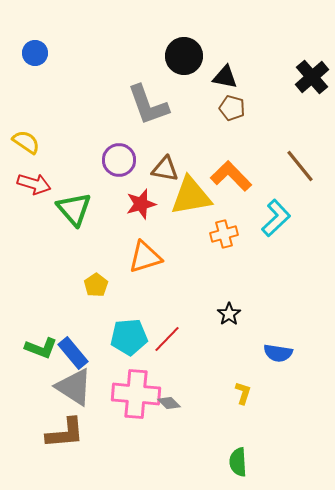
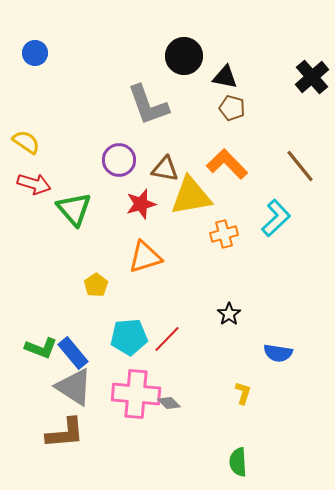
orange L-shape: moved 4 px left, 12 px up
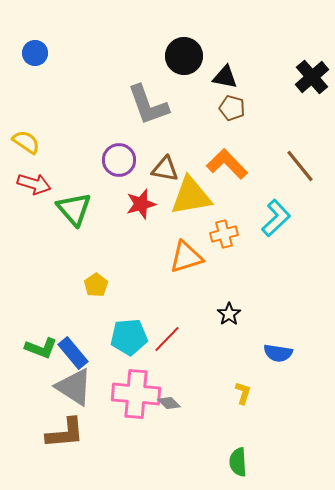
orange triangle: moved 41 px right
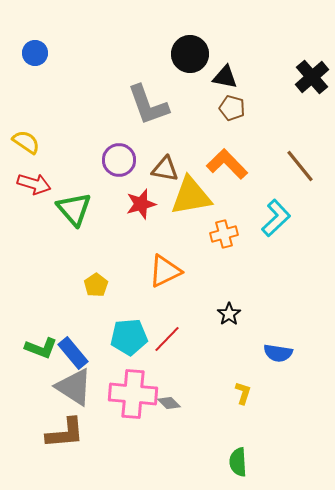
black circle: moved 6 px right, 2 px up
orange triangle: moved 21 px left, 14 px down; rotated 9 degrees counterclockwise
pink cross: moved 3 px left
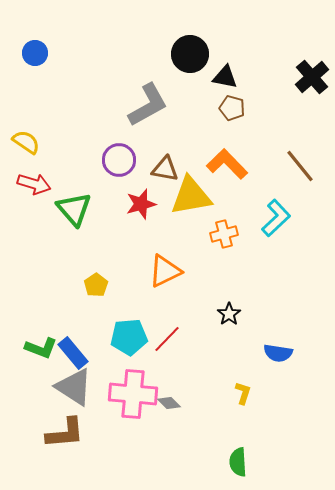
gray L-shape: rotated 99 degrees counterclockwise
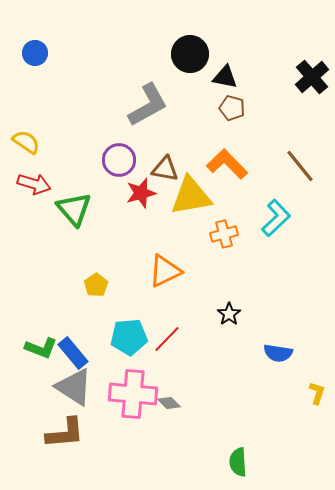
red star: moved 11 px up
yellow L-shape: moved 74 px right
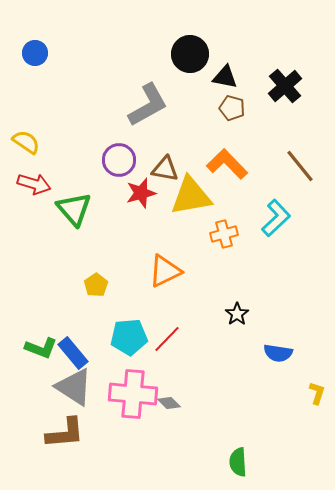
black cross: moved 27 px left, 9 px down
black star: moved 8 px right
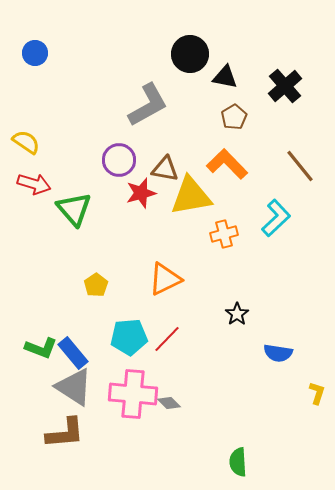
brown pentagon: moved 2 px right, 9 px down; rotated 25 degrees clockwise
orange triangle: moved 8 px down
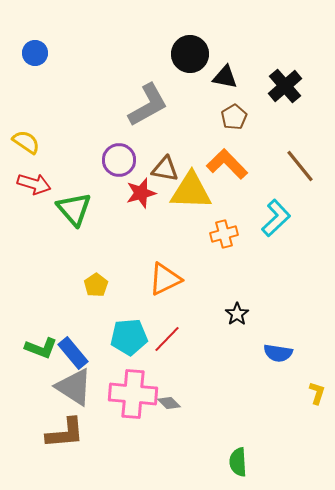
yellow triangle: moved 5 px up; rotated 12 degrees clockwise
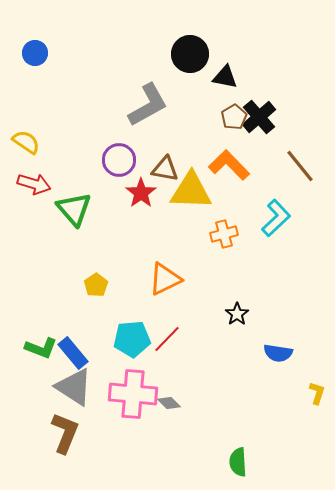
black cross: moved 26 px left, 31 px down
orange L-shape: moved 2 px right, 1 px down
red star: rotated 20 degrees counterclockwise
cyan pentagon: moved 3 px right, 2 px down
brown L-shape: rotated 63 degrees counterclockwise
